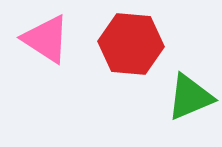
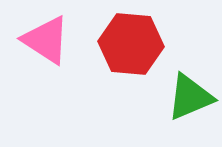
pink triangle: moved 1 px down
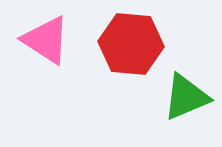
green triangle: moved 4 px left
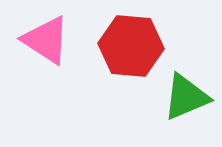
red hexagon: moved 2 px down
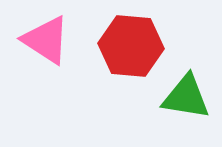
green triangle: rotated 32 degrees clockwise
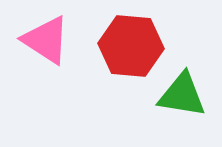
green triangle: moved 4 px left, 2 px up
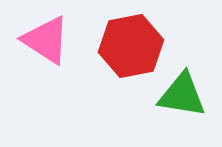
red hexagon: rotated 16 degrees counterclockwise
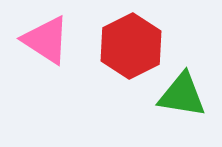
red hexagon: rotated 16 degrees counterclockwise
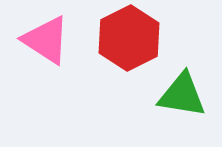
red hexagon: moved 2 px left, 8 px up
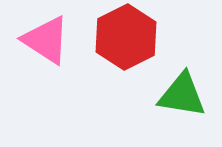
red hexagon: moved 3 px left, 1 px up
